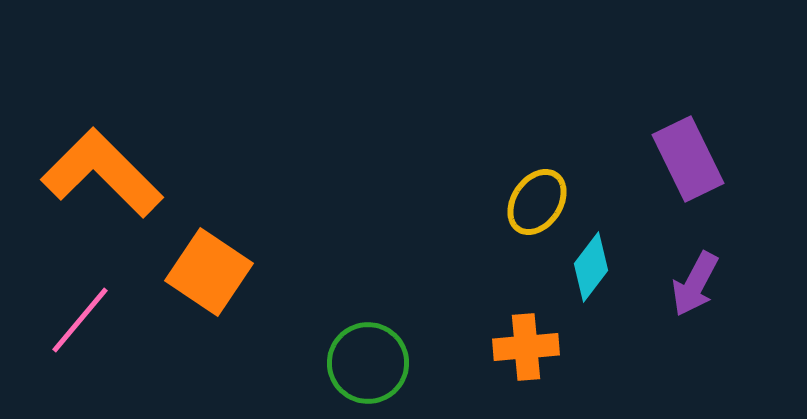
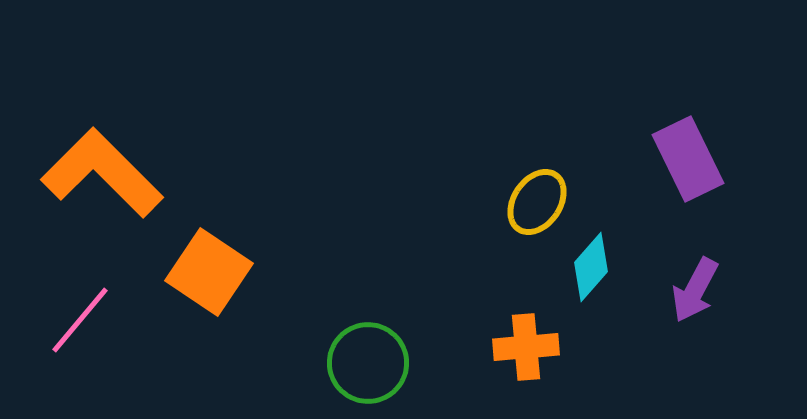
cyan diamond: rotated 4 degrees clockwise
purple arrow: moved 6 px down
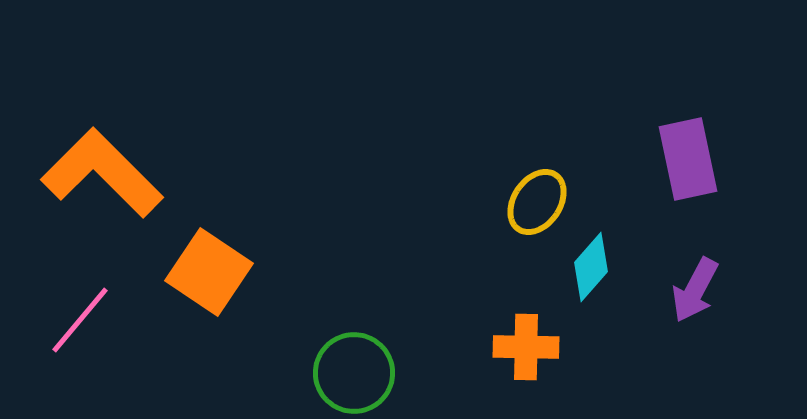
purple rectangle: rotated 14 degrees clockwise
orange cross: rotated 6 degrees clockwise
green circle: moved 14 px left, 10 px down
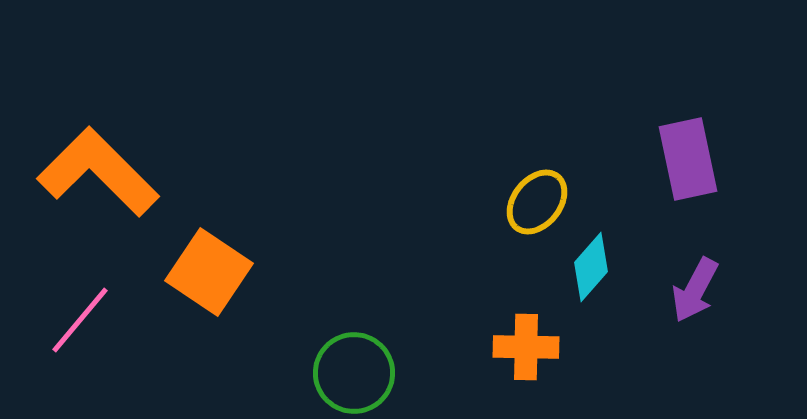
orange L-shape: moved 4 px left, 1 px up
yellow ellipse: rotated 4 degrees clockwise
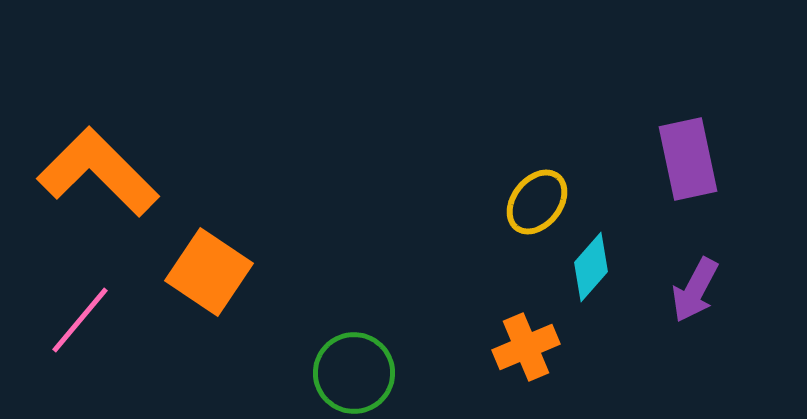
orange cross: rotated 24 degrees counterclockwise
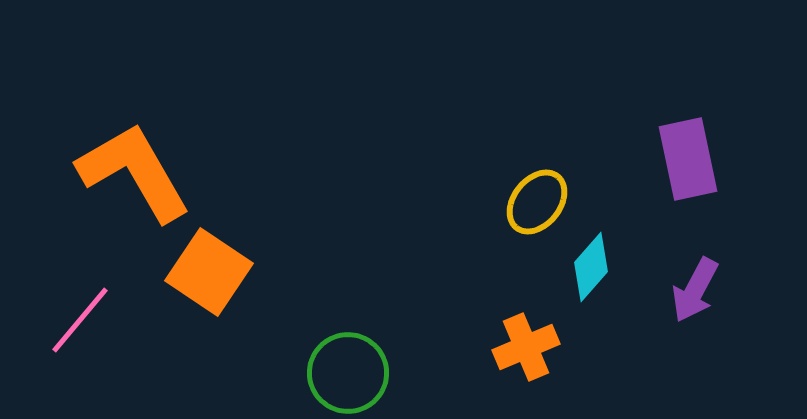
orange L-shape: moved 36 px right; rotated 15 degrees clockwise
green circle: moved 6 px left
